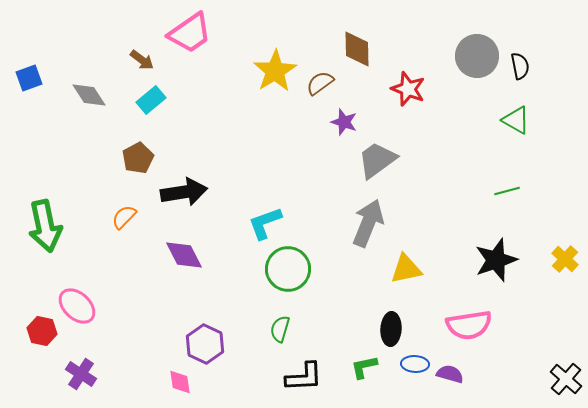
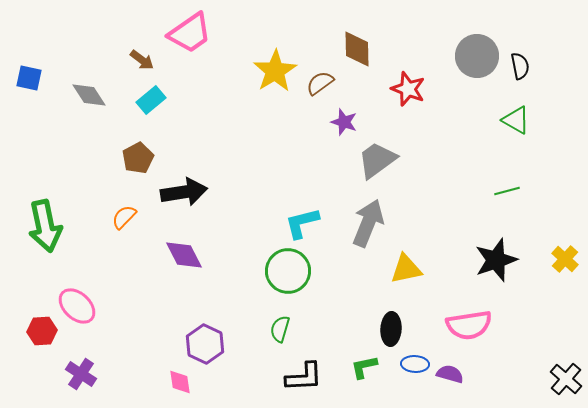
blue square: rotated 32 degrees clockwise
cyan L-shape: moved 37 px right; rotated 6 degrees clockwise
green circle: moved 2 px down
red hexagon: rotated 16 degrees counterclockwise
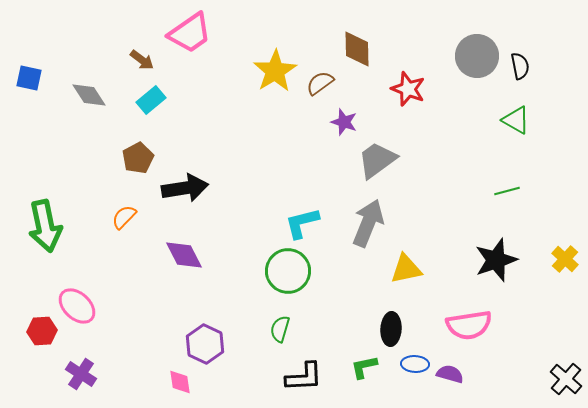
black arrow: moved 1 px right, 4 px up
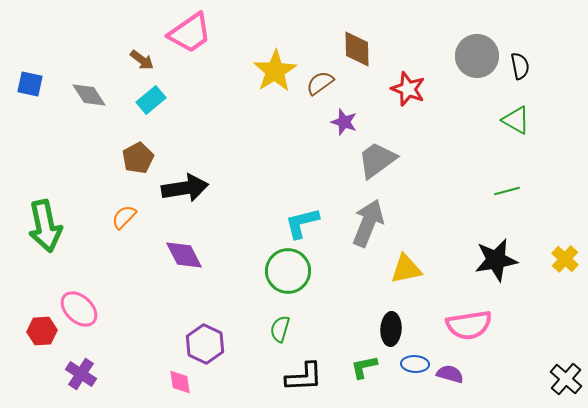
blue square: moved 1 px right, 6 px down
black star: rotated 9 degrees clockwise
pink ellipse: moved 2 px right, 3 px down
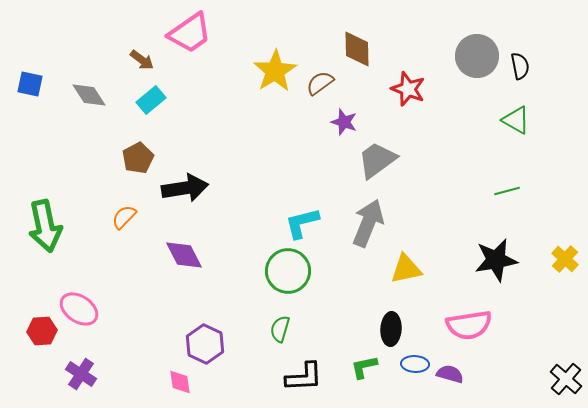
pink ellipse: rotated 9 degrees counterclockwise
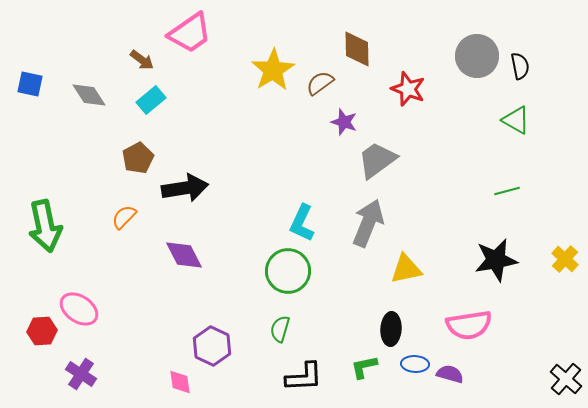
yellow star: moved 2 px left, 1 px up
cyan L-shape: rotated 51 degrees counterclockwise
purple hexagon: moved 7 px right, 2 px down
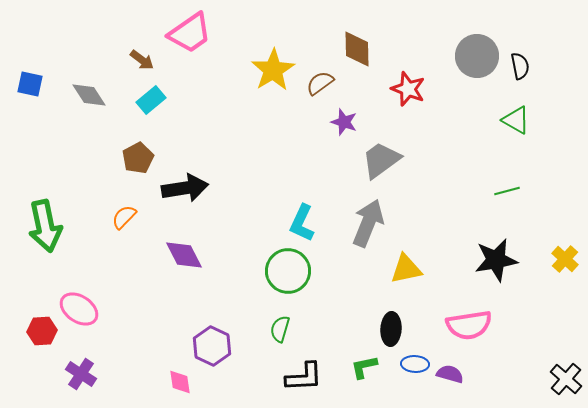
gray trapezoid: moved 4 px right
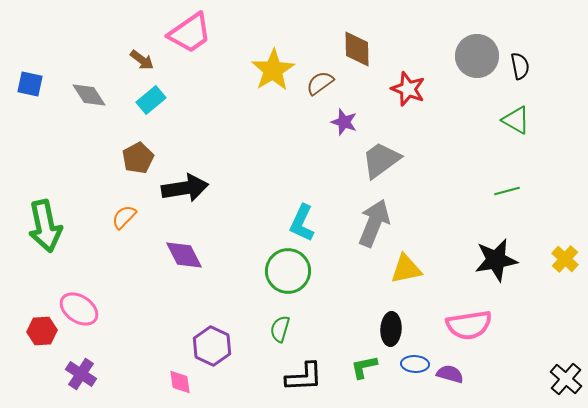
gray arrow: moved 6 px right
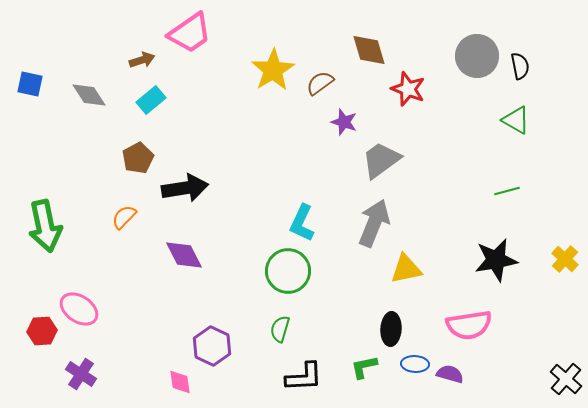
brown diamond: moved 12 px right, 1 px down; rotated 15 degrees counterclockwise
brown arrow: rotated 55 degrees counterclockwise
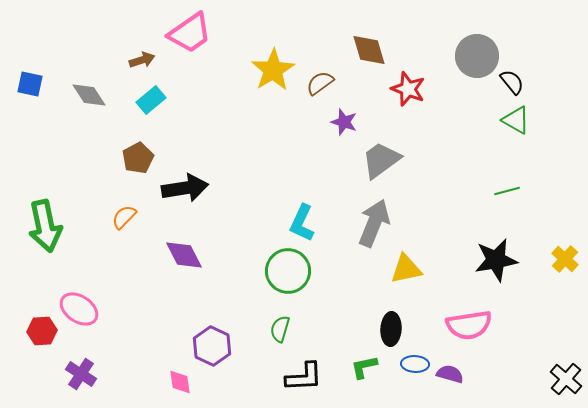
black semicircle: moved 8 px left, 16 px down; rotated 28 degrees counterclockwise
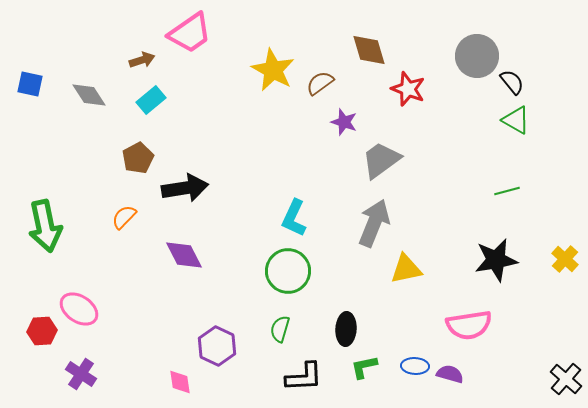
yellow star: rotated 12 degrees counterclockwise
cyan L-shape: moved 8 px left, 5 px up
black ellipse: moved 45 px left
purple hexagon: moved 5 px right
blue ellipse: moved 2 px down
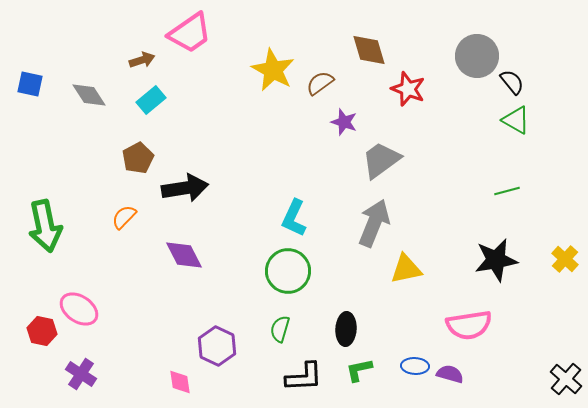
red hexagon: rotated 16 degrees clockwise
green L-shape: moved 5 px left, 3 px down
